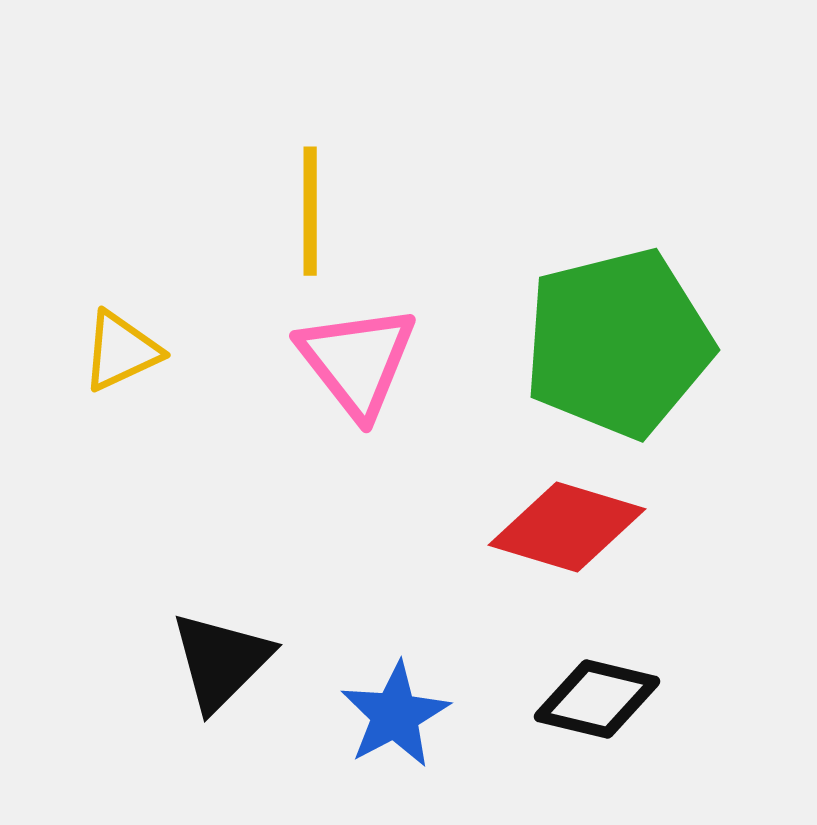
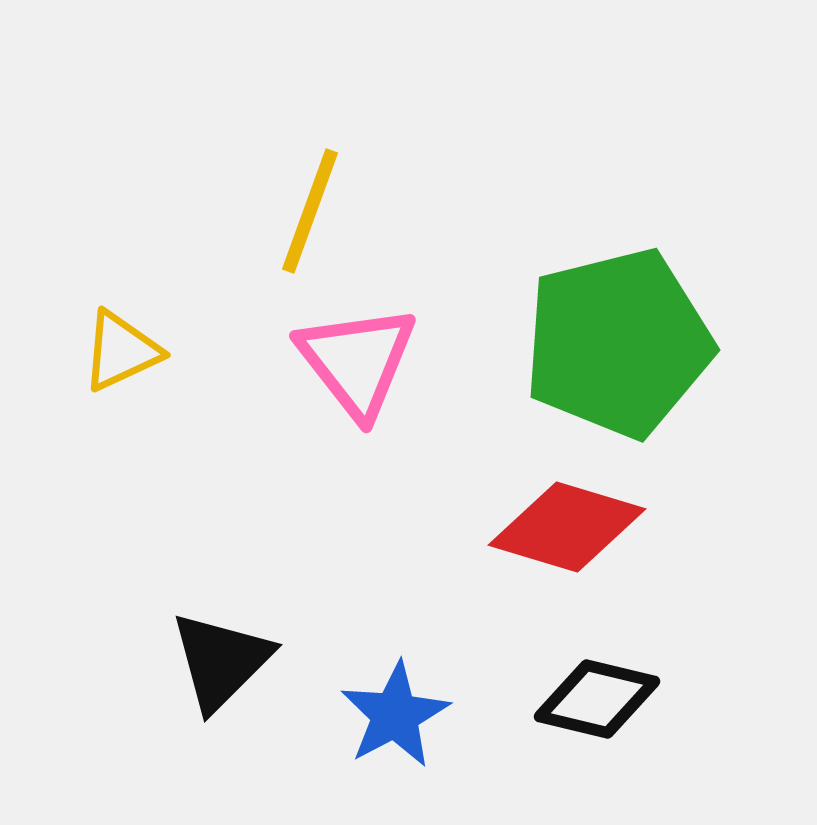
yellow line: rotated 20 degrees clockwise
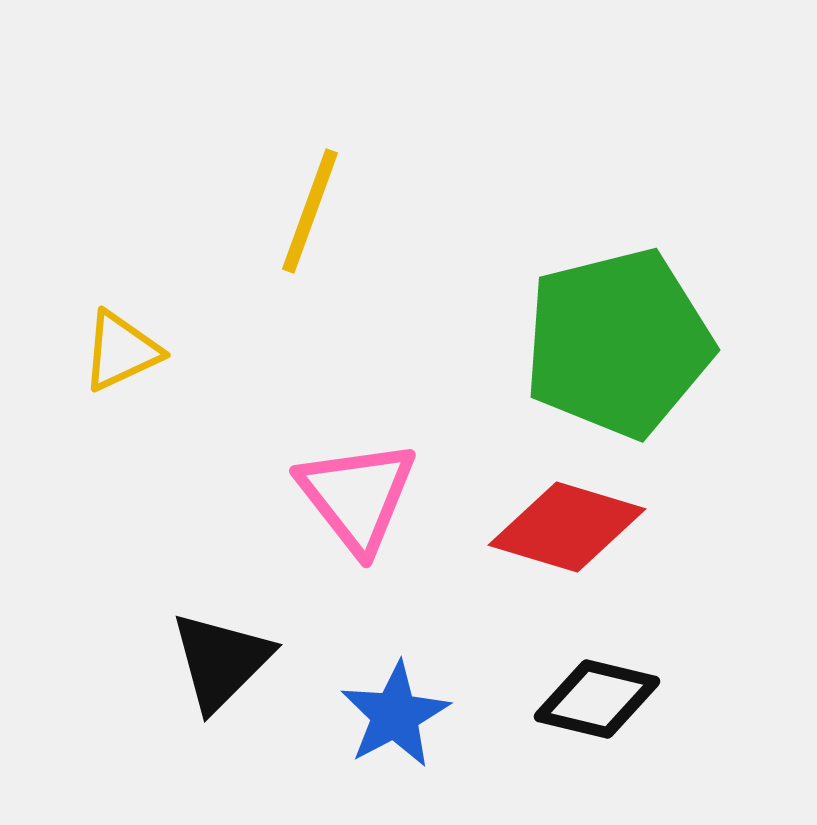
pink triangle: moved 135 px down
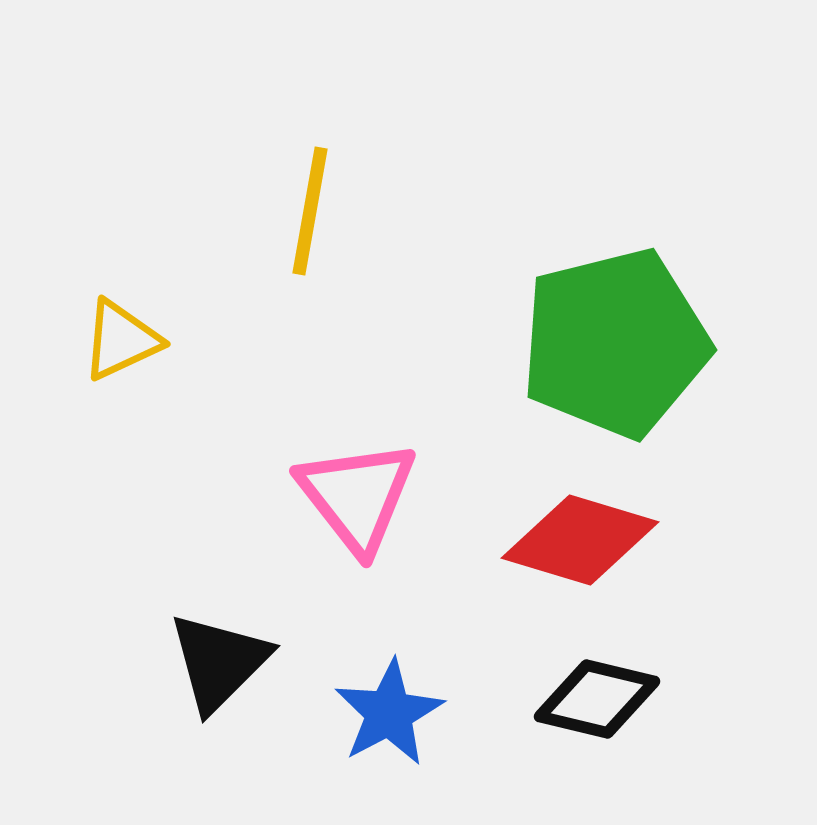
yellow line: rotated 10 degrees counterclockwise
green pentagon: moved 3 px left
yellow triangle: moved 11 px up
red diamond: moved 13 px right, 13 px down
black triangle: moved 2 px left, 1 px down
blue star: moved 6 px left, 2 px up
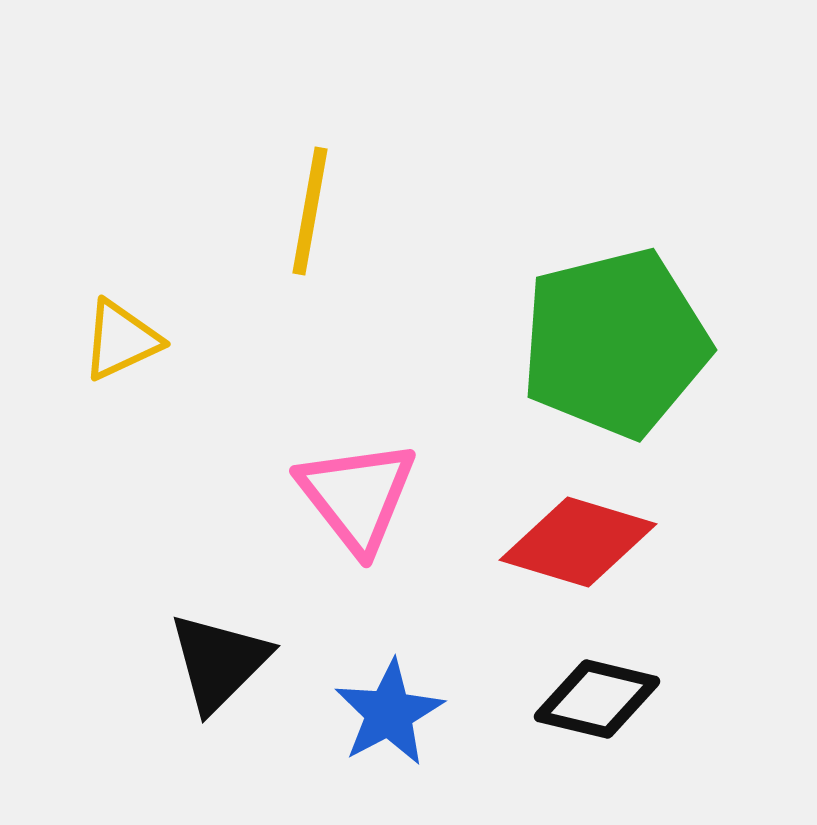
red diamond: moved 2 px left, 2 px down
